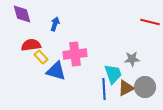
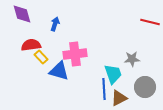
blue triangle: moved 3 px right
brown triangle: moved 7 px left, 10 px down
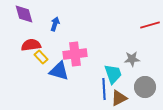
purple diamond: moved 2 px right
red line: moved 3 px down; rotated 30 degrees counterclockwise
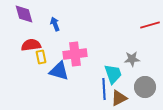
blue arrow: rotated 40 degrees counterclockwise
yellow rectangle: rotated 32 degrees clockwise
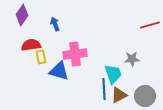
purple diamond: moved 2 px left, 1 px down; rotated 50 degrees clockwise
gray circle: moved 9 px down
brown triangle: moved 3 px up
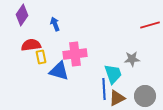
brown triangle: moved 2 px left, 3 px down
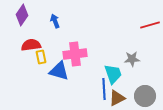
blue arrow: moved 3 px up
